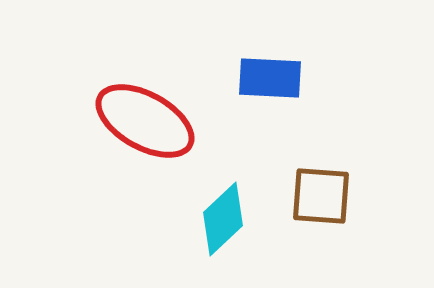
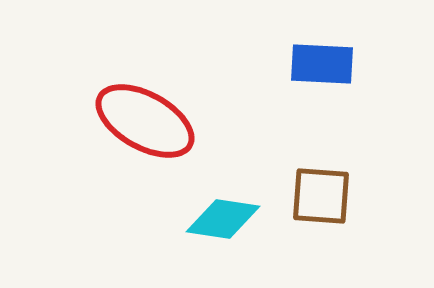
blue rectangle: moved 52 px right, 14 px up
cyan diamond: rotated 52 degrees clockwise
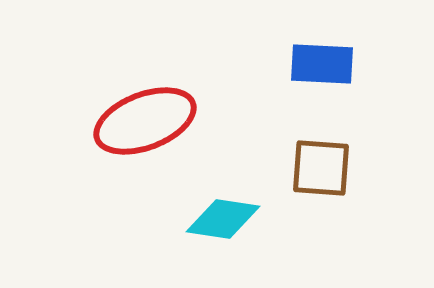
red ellipse: rotated 50 degrees counterclockwise
brown square: moved 28 px up
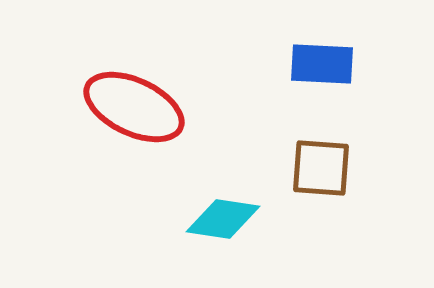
red ellipse: moved 11 px left, 14 px up; rotated 46 degrees clockwise
